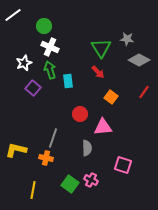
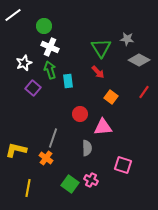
orange cross: rotated 24 degrees clockwise
yellow line: moved 5 px left, 2 px up
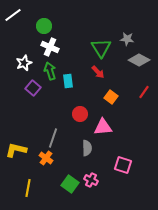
green arrow: moved 1 px down
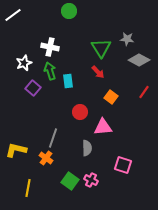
green circle: moved 25 px right, 15 px up
white cross: rotated 12 degrees counterclockwise
red circle: moved 2 px up
green square: moved 3 px up
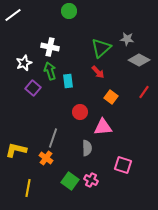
green triangle: rotated 20 degrees clockwise
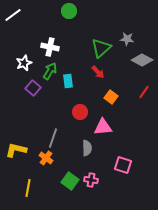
gray diamond: moved 3 px right
green arrow: rotated 48 degrees clockwise
pink cross: rotated 16 degrees counterclockwise
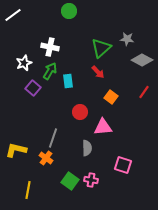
yellow line: moved 2 px down
